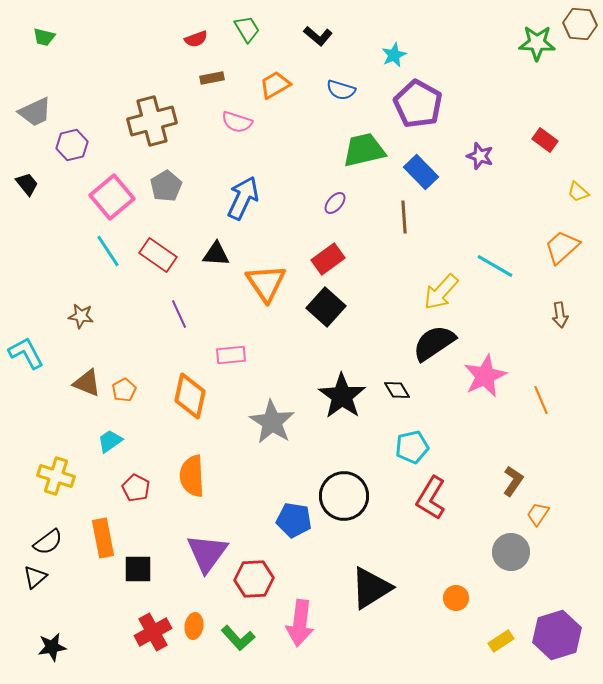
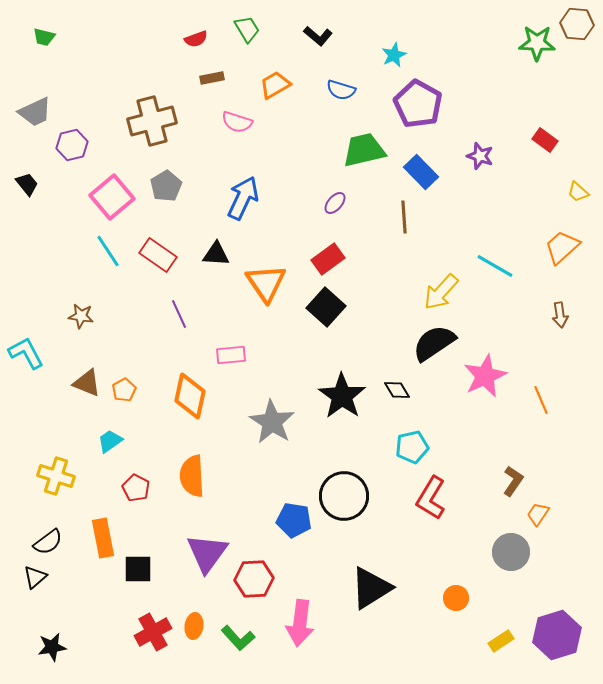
brown hexagon at (580, 24): moved 3 px left
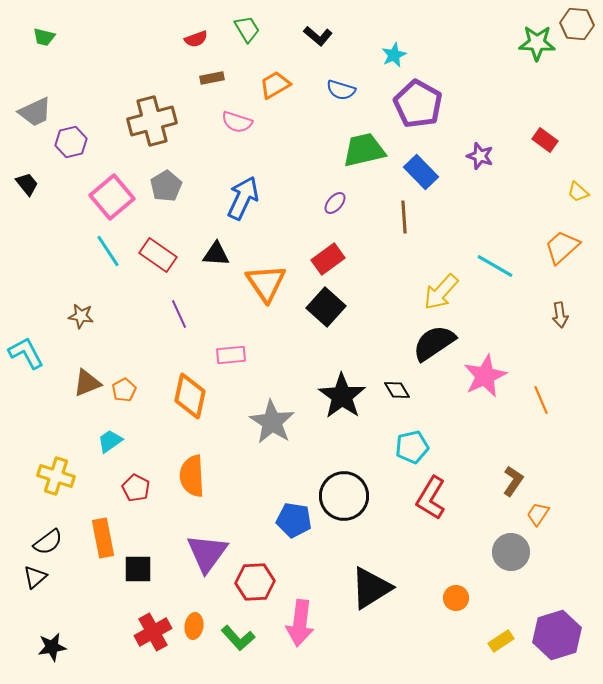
purple hexagon at (72, 145): moved 1 px left, 3 px up
brown triangle at (87, 383): rotated 44 degrees counterclockwise
red hexagon at (254, 579): moved 1 px right, 3 px down
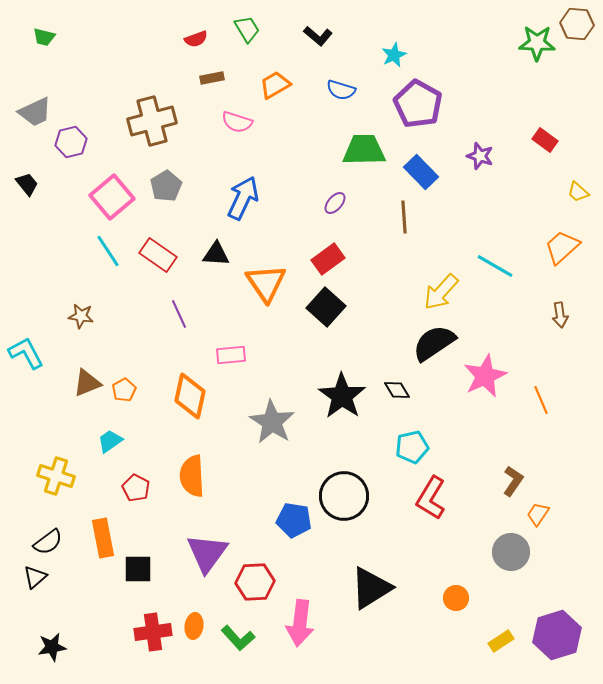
green trapezoid at (364, 150): rotated 12 degrees clockwise
red cross at (153, 632): rotated 21 degrees clockwise
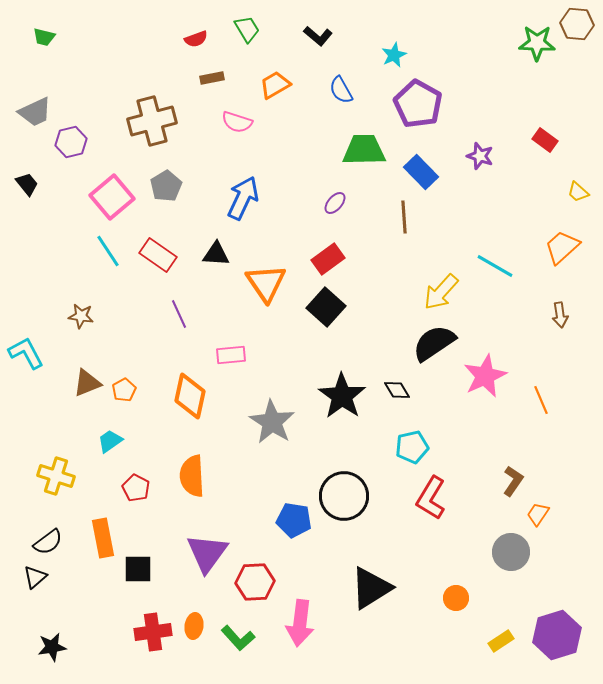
blue semicircle at (341, 90): rotated 44 degrees clockwise
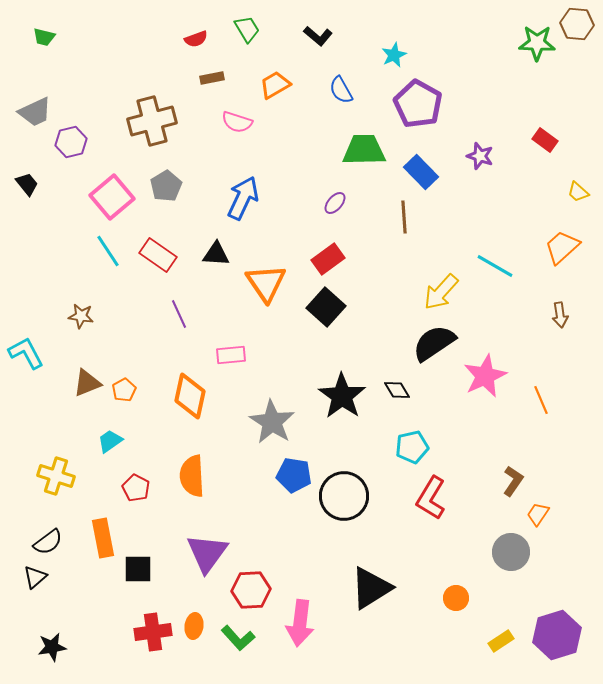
blue pentagon at (294, 520): moved 45 px up
red hexagon at (255, 582): moved 4 px left, 8 px down
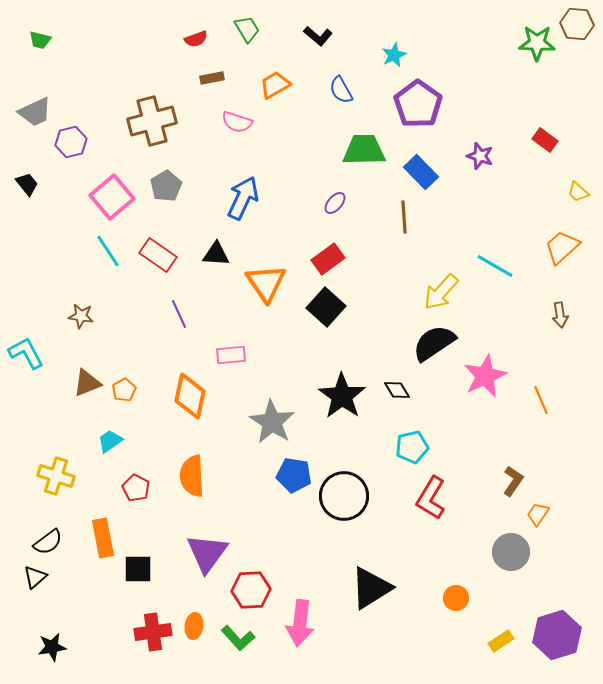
green trapezoid at (44, 37): moved 4 px left, 3 px down
purple pentagon at (418, 104): rotated 6 degrees clockwise
